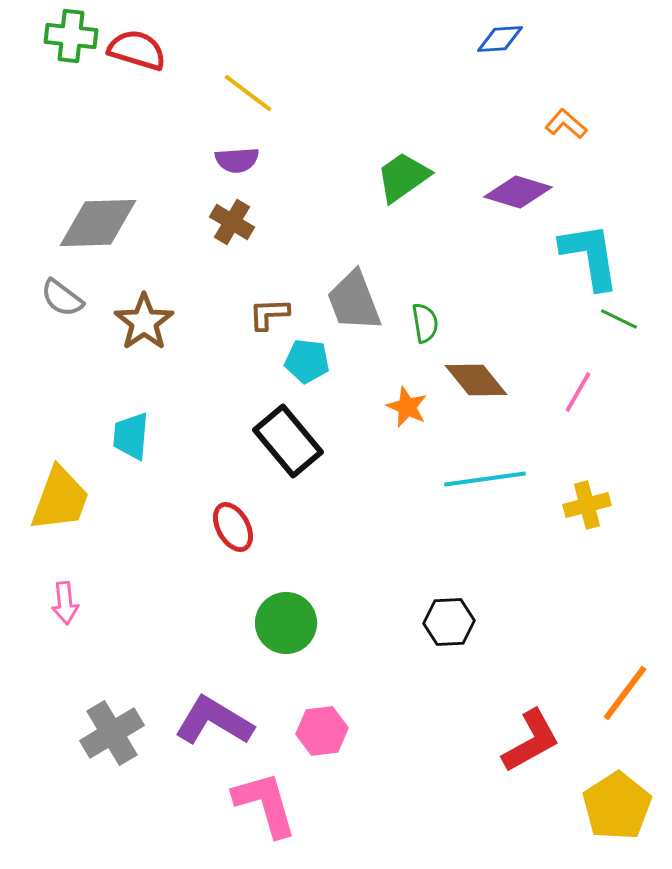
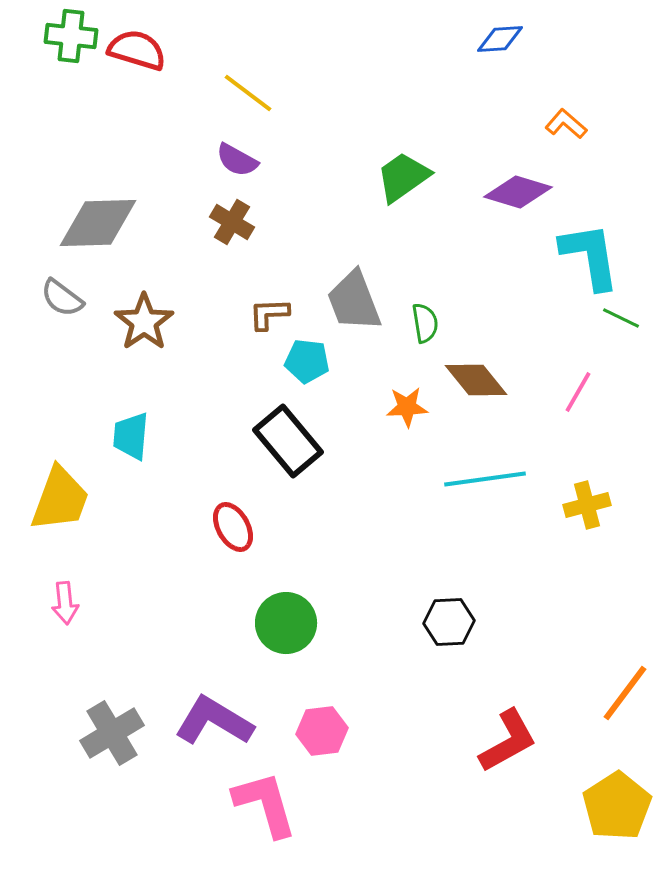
purple semicircle: rotated 33 degrees clockwise
green line: moved 2 px right, 1 px up
orange star: rotated 27 degrees counterclockwise
red L-shape: moved 23 px left
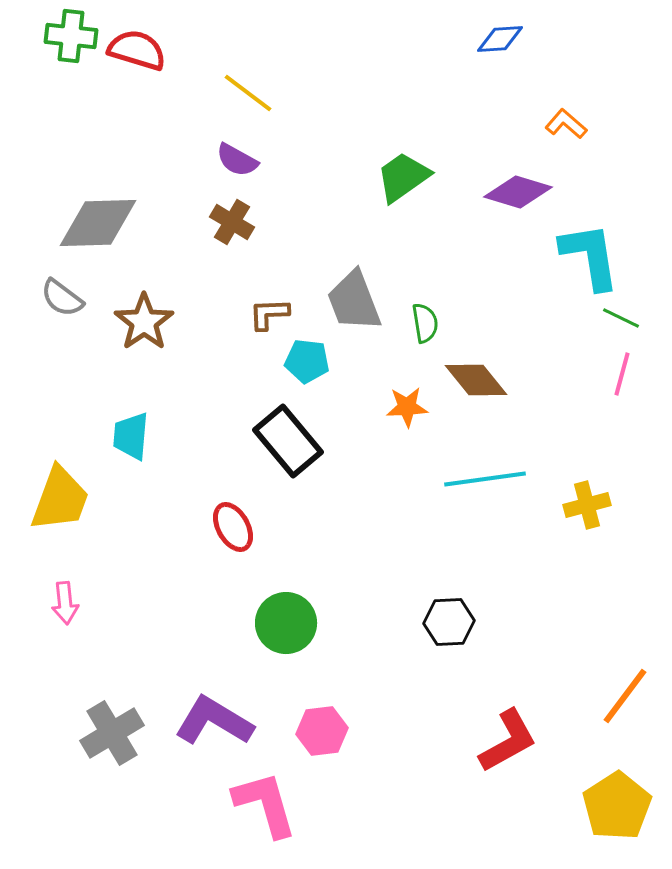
pink line: moved 44 px right, 18 px up; rotated 15 degrees counterclockwise
orange line: moved 3 px down
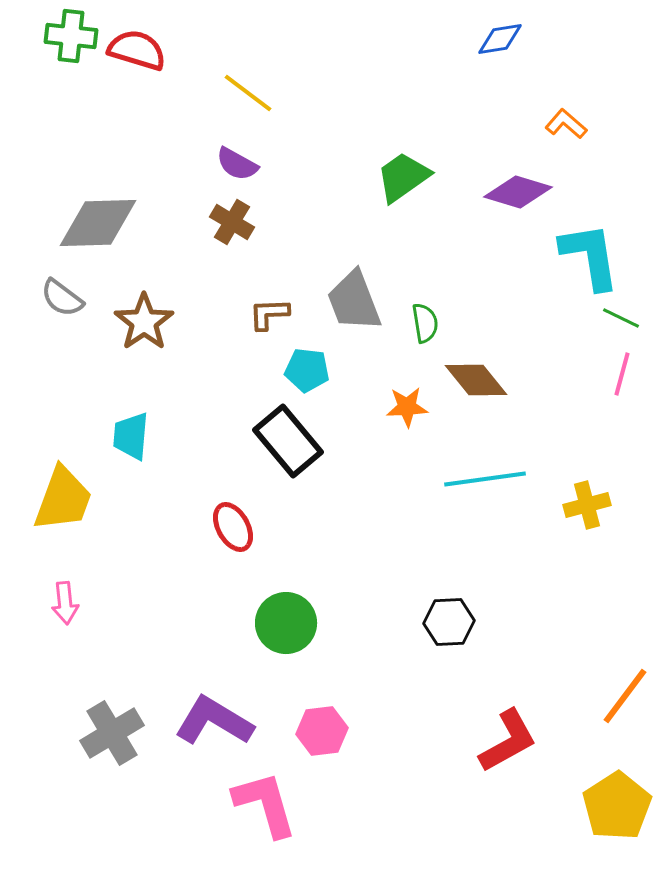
blue diamond: rotated 6 degrees counterclockwise
purple semicircle: moved 4 px down
cyan pentagon: moved 9 px down
yellow trapezoid: moved 3 px right
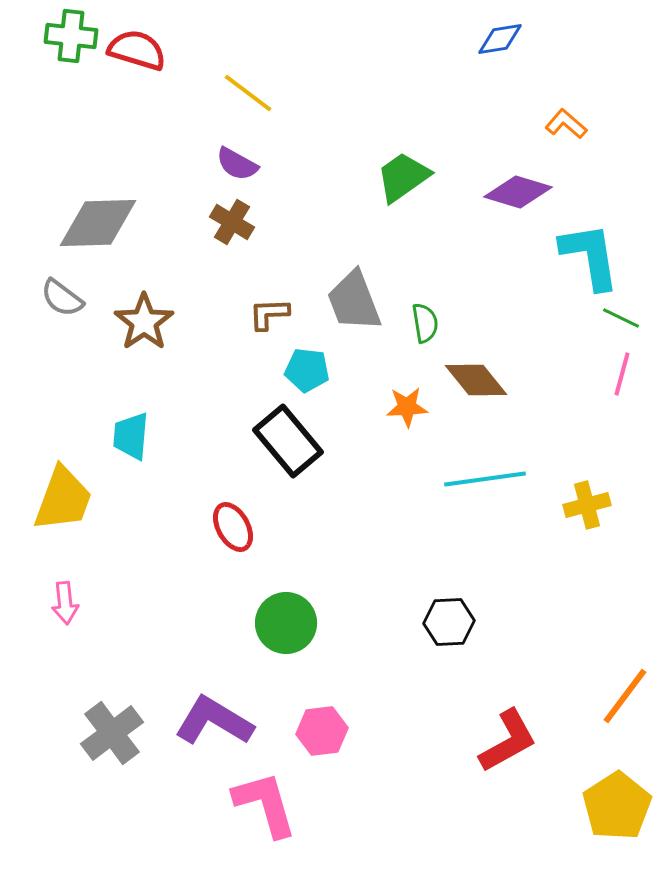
gray cross: rotated 6 degrees counterclockwise
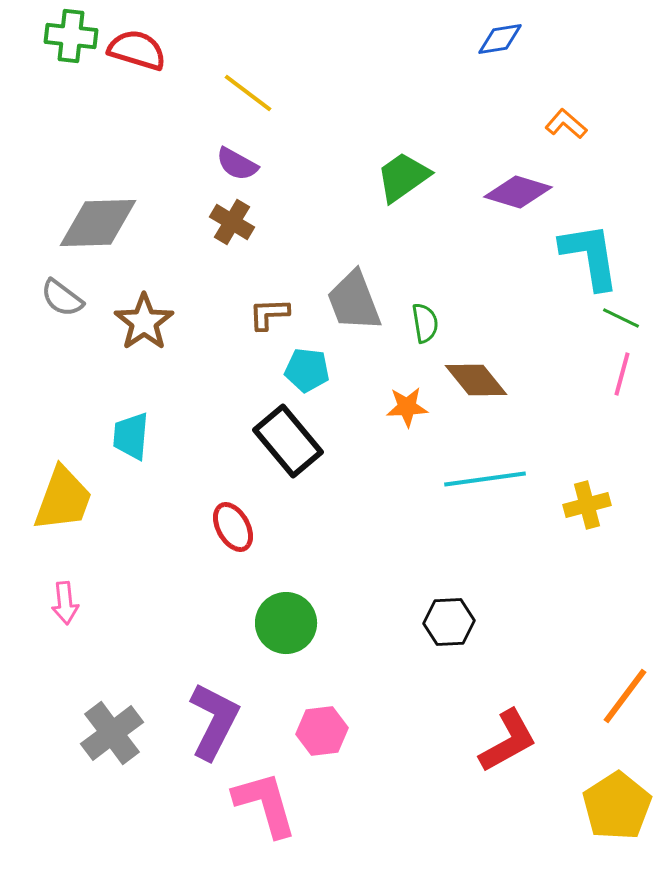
purple L-shape: rotated 86 degrees clockwise
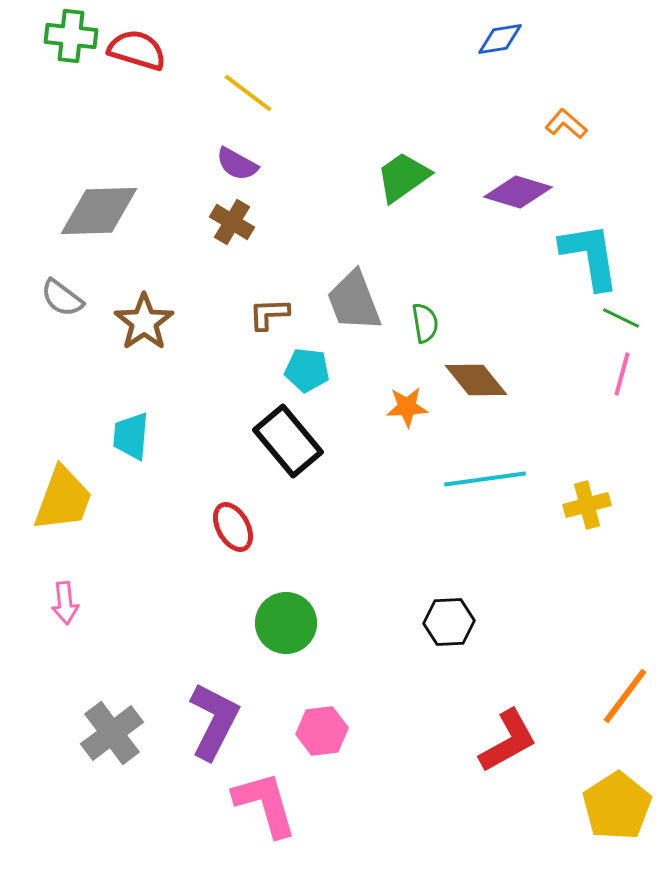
gray diamond: moved 1 px right, 12 px up
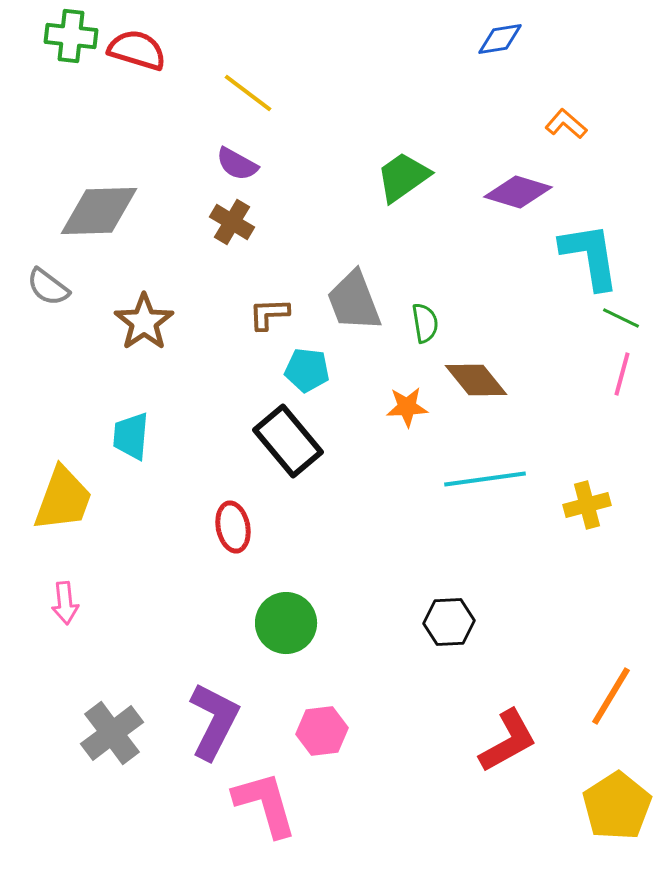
gray semicircle: moved 14 px left, 11 px up
red ellipse: rotated 18 degrees clockwise
orange line: moved 14 px left; rotated 6 degrees counterclockwise
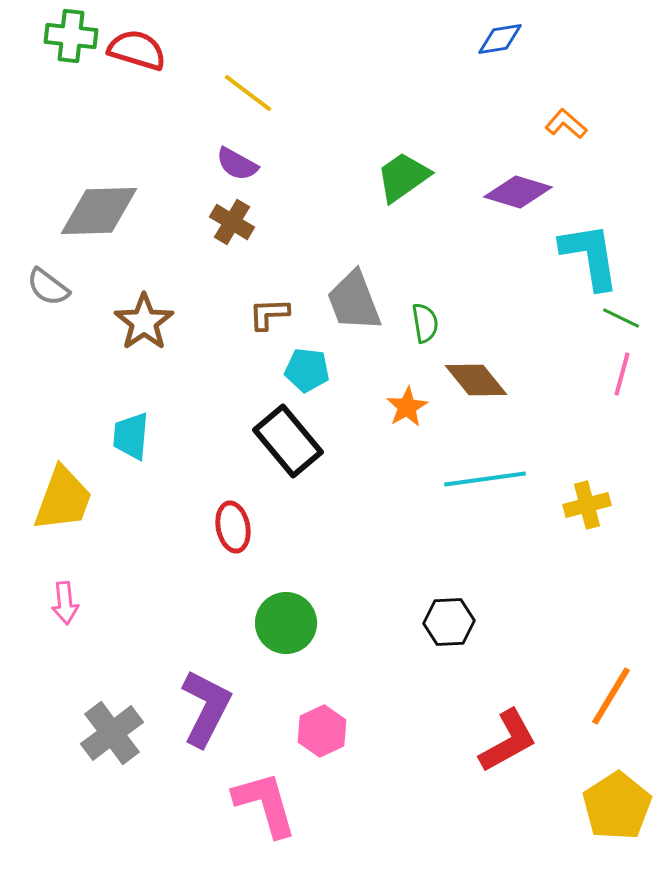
orange star: rotated 27 degrees counterclockwise
purple L-shape: moved 8 px left, 13 px up
pink hexagon: rotated 18 degrees counterclockwise
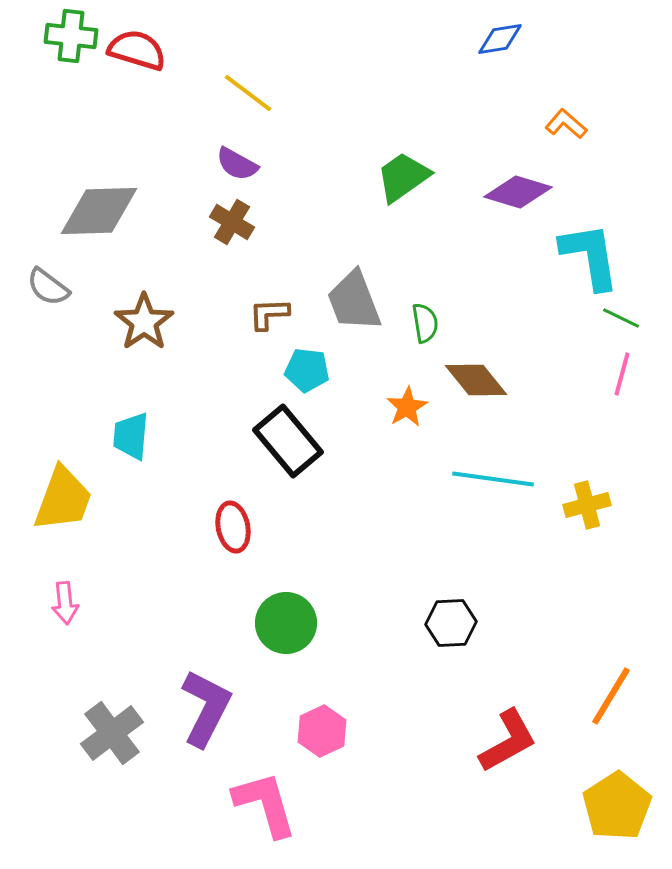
cyan line: moved 8 px right; rotated 16 degrees clockwise
black hexagon: moved 2 px right, 1 px down
